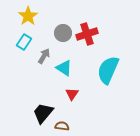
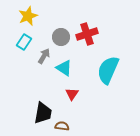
yellow star: rotated 12 degrees clockwise
gray circle: moved 2 px left, 4 px down
black trapezoid: rotated 150 degrees clockwise
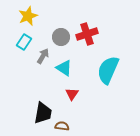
gray arrow: moved 1 px left
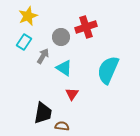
red cross: moved 1 px left, 7 px up
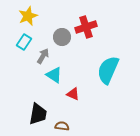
gray circle: moved 1 px right
cyan triangle: moved 10 px left, 7 px down
red triangle: moved 1 px right; rotated 40 degrees counterclockwise
black trapezoid: moved 5 px left, 1 px down
